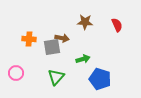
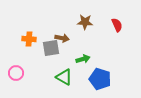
gray square: moved 1 px left, 1 px down
green triangle: moved 8 px right; rotated 42 degrees counterclockwise
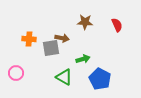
blue pentagon: rotated 10 degrees clockwise
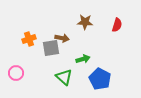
red semicircle: rotated 40 degrees clockwise
orange cross: rotated 24 degrees counterclockwise
green triangle: rotated 12 degrees clockwise
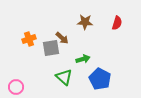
red semicircle: moved 2 px up
brown arrow: rotated 32 degrees clockwise
pink circle: moved 14 px down
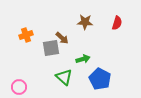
orange cross: moved 3 px left, 4 px up
pink circle: moved 3 px right
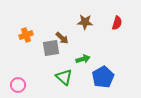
blue pentagon: moved 3 px right, 2 px up; rotated 15 degrees clockwise
pink circle: moved 1 px left, 2 px up
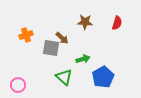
gray square: rotated 18 degrees clockwise
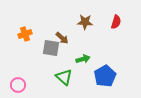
red semicircle: moved 1 px left, 1 px up
orange cross: moved 1 px left, 1 px up
blue pentagon: moved 2 px right, 1 px up
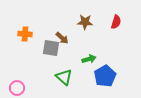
orange cross: rotated 24 degrees clockwise
green arrow: moved 6 px right
pink circle: moved 1 px left, 3 px down
